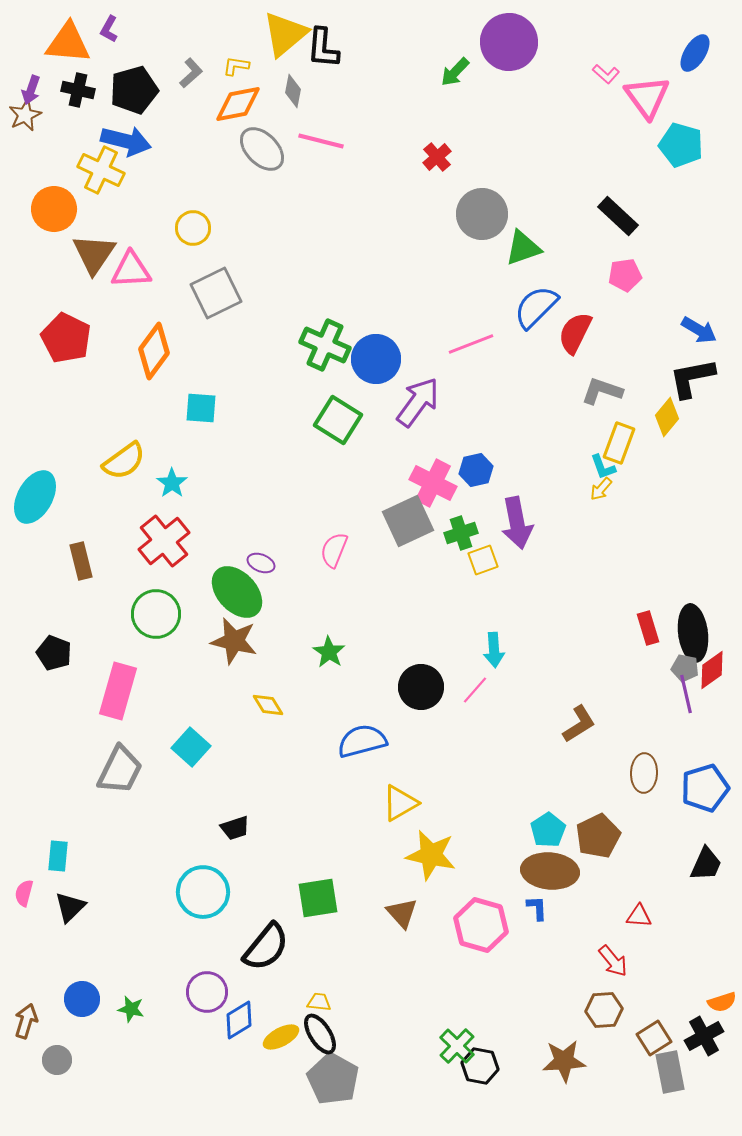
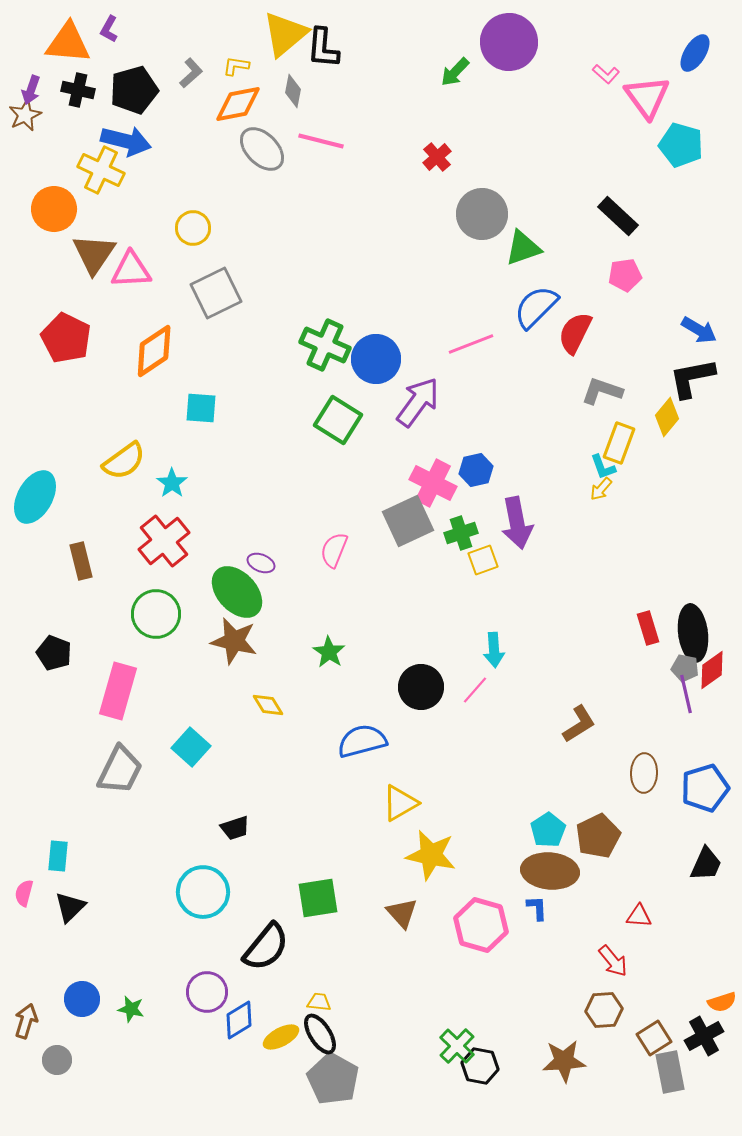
orange diamond at (154, 351): rotated 20 degrees clockwise
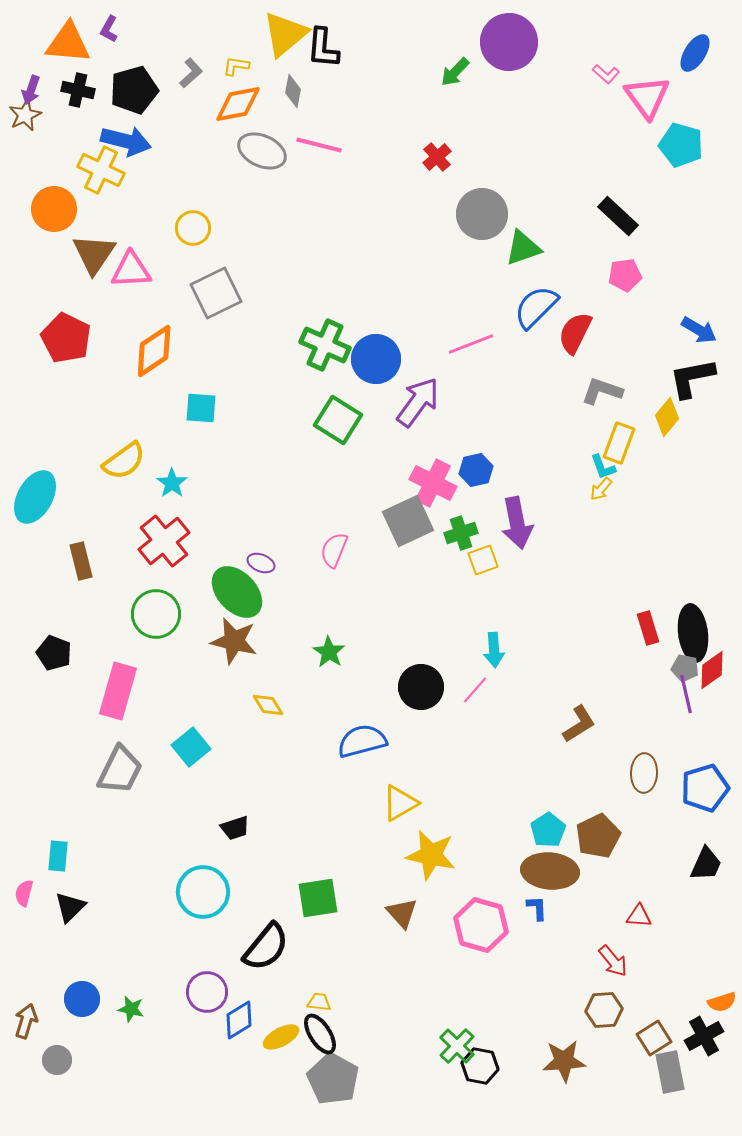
pink line at (321, 141): moved 2 px left, 4 px down
gray ellipse at (262, 149): moved 2 px down; rotated 21 degrees counterclockwise
cyan square at (191, 747): rotated 9 degrees clockwise
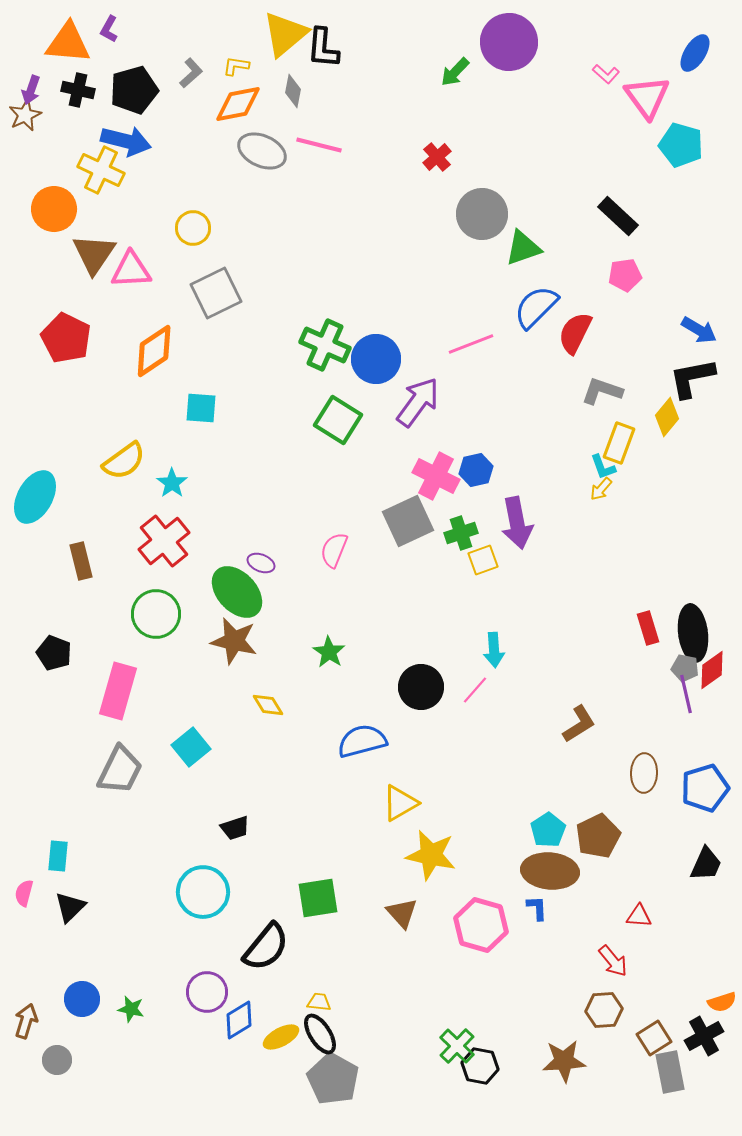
pink cross at (433, 483): moved 3 px right, 7 px up
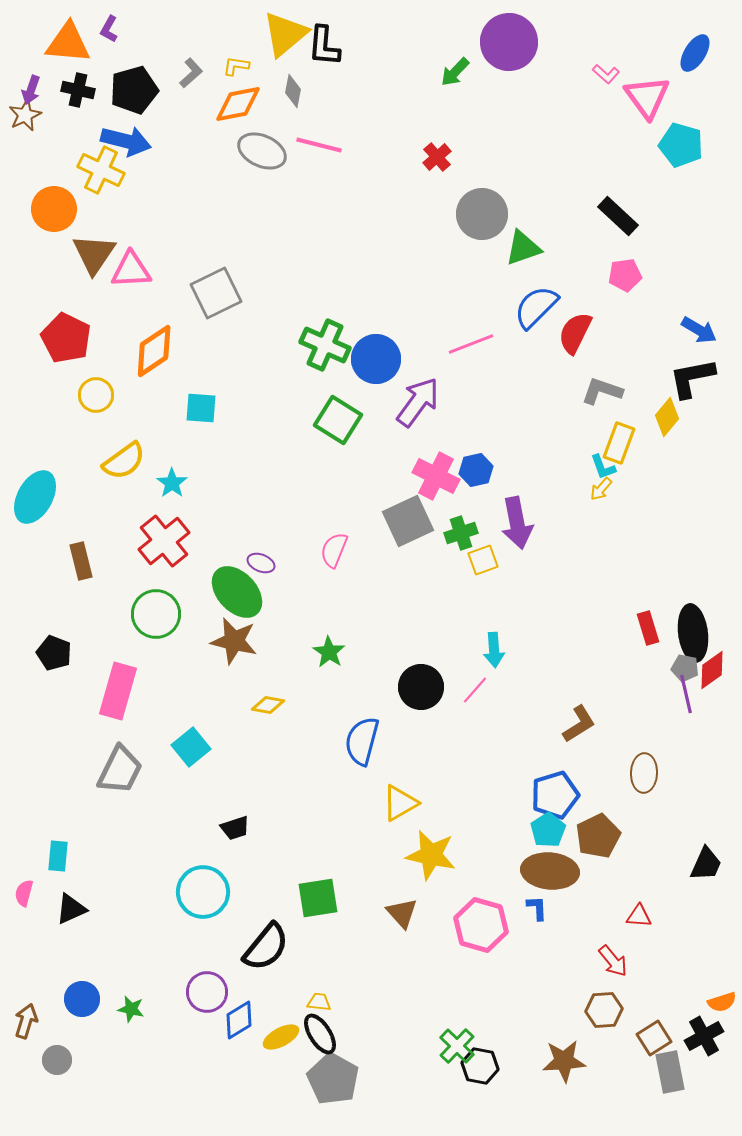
black L-shape at (323, 48): moved 1 px right, 2 px up
yellow circle at (193, 228): moved 97 px left, 167 px down
yellow diamond at (268, 705): rotated 48 degrees counterclockwise
blue semicircle at (362, 741): rotated 60 degrees counterclockwise
blue pentagon at (705, 788): moved 150 px left, 7 px down
black triangle at (70, 907): moved 1 px right, 2 px down; rotated 20 degrees clockwise
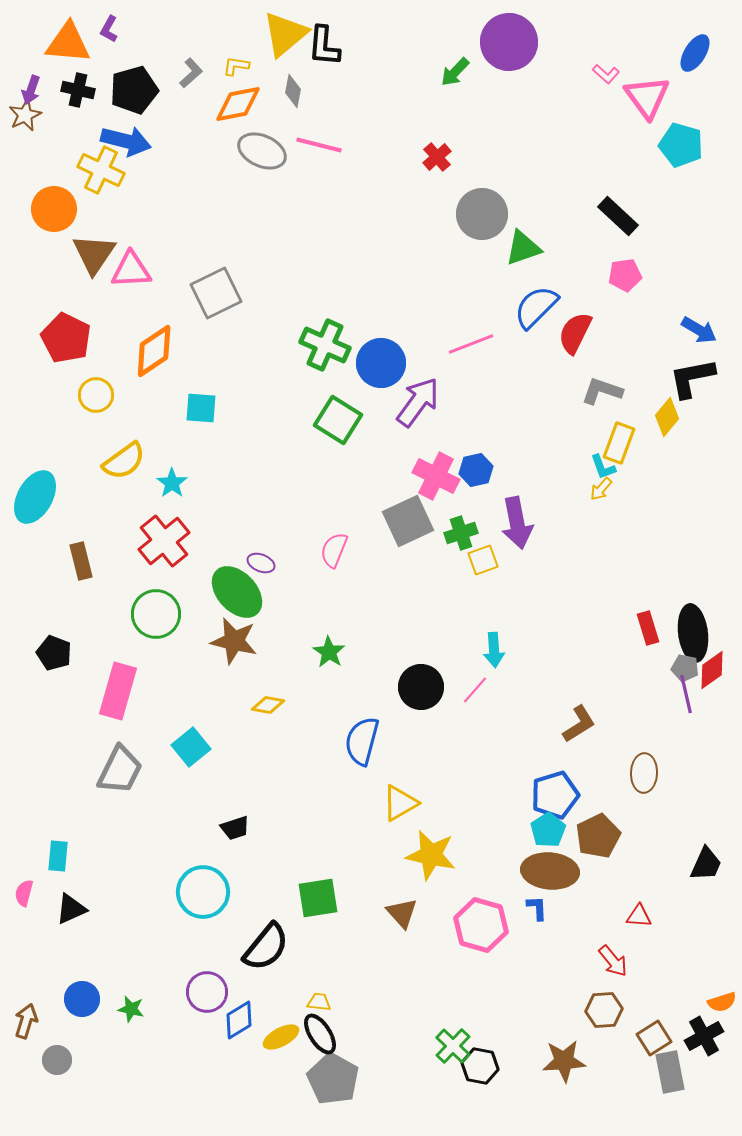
blue circle at (376, 359): moved 5 px right, 4 px down
green cross at (457, 1046): moved 4 px left
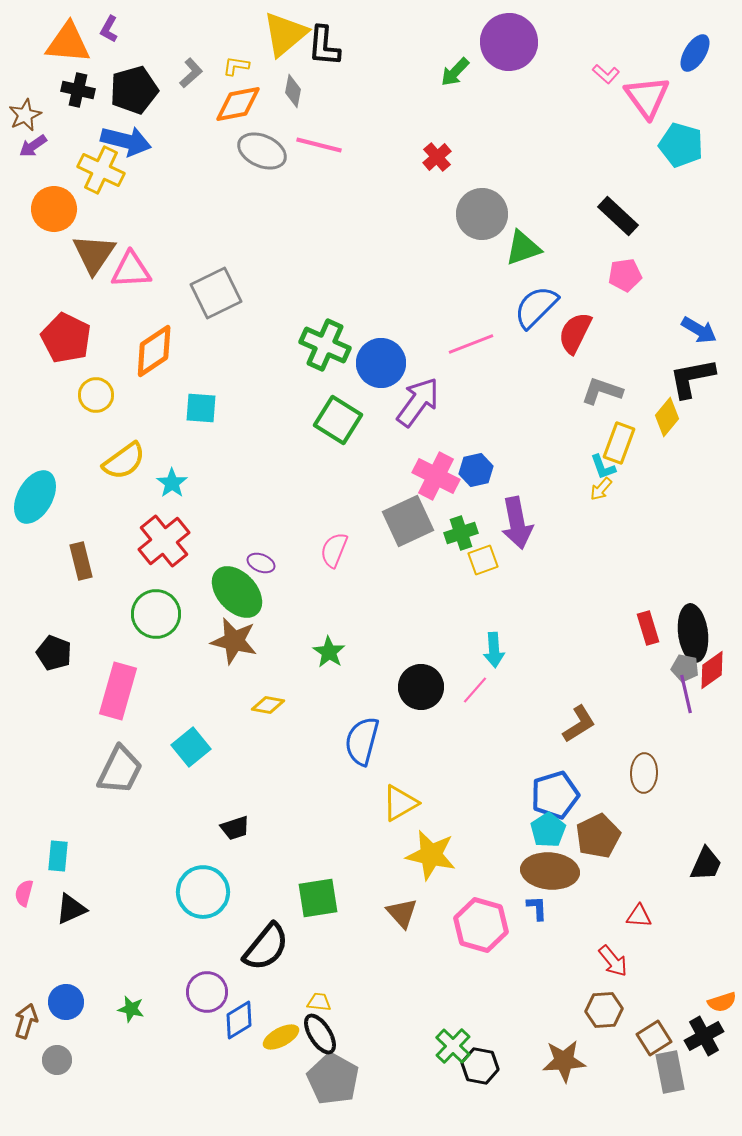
purple arrow at (31, 90): moved 2 px right, 56 px down; rotated 36 degrees clockwise
blue circle at (82, 999): moved 16 px left, 3 px down
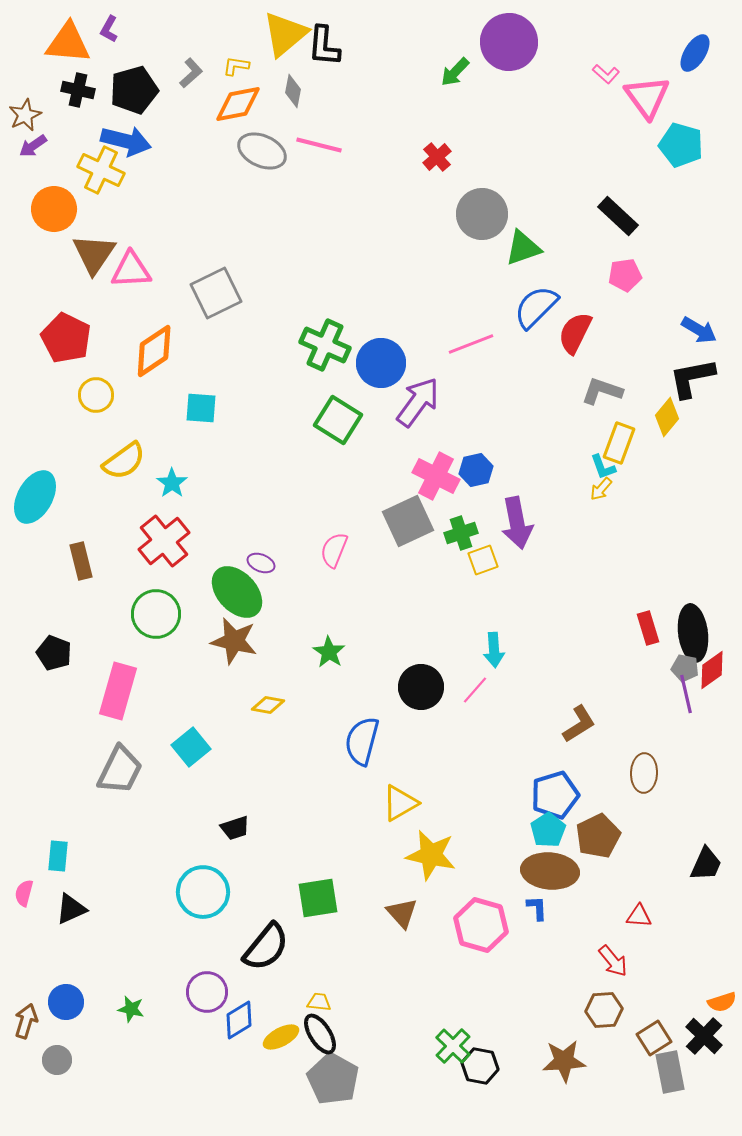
black cross at (704, 1036): rotated 18 degrees counterclockwise
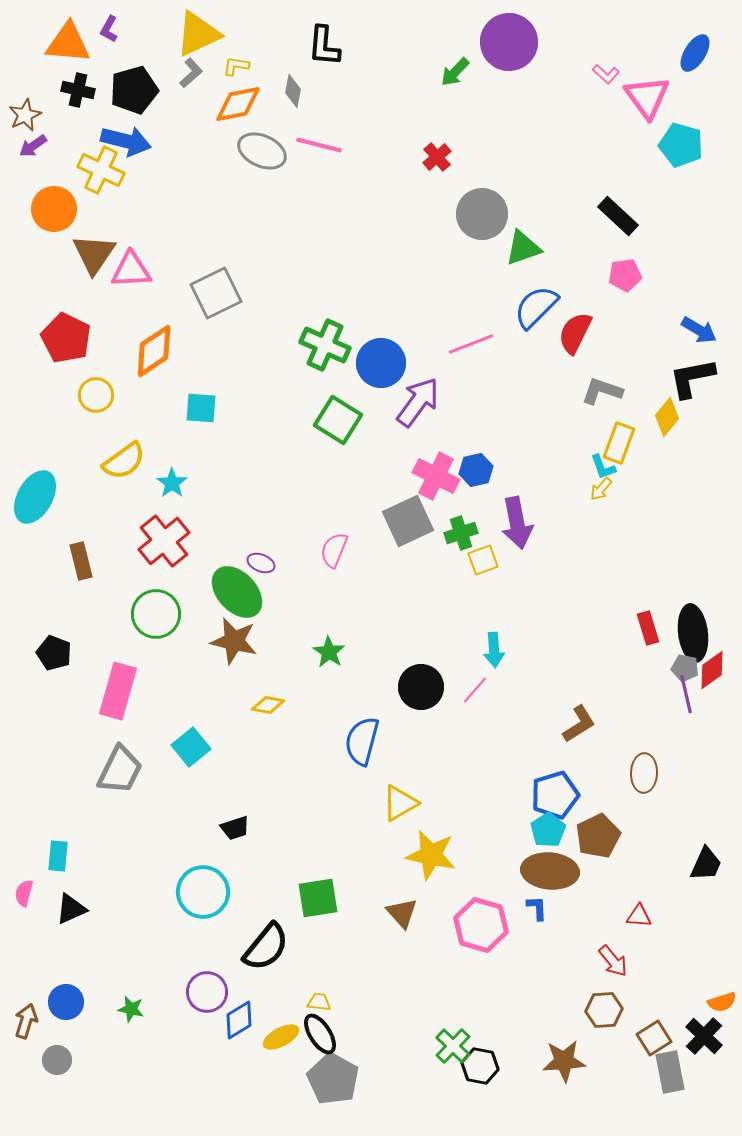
yellow triangle at (285, 34): moved 87 px left; rotated 15 degrees clockwise
